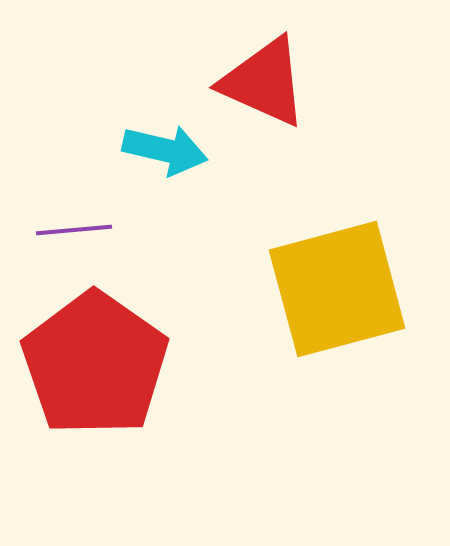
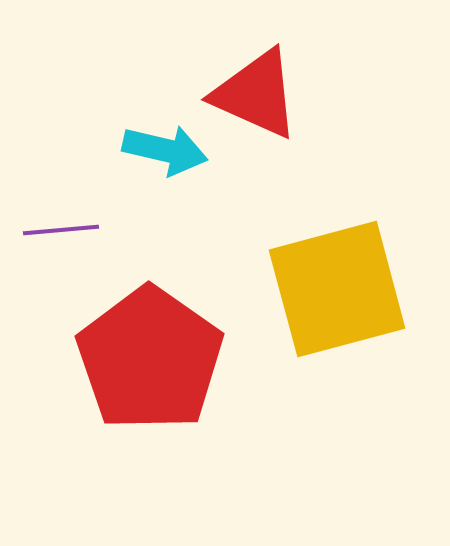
red triangle: moved 8 px left, 12 px down
purple line: moved 13 px left
red pentagon: moved 55 px right, 5 px up
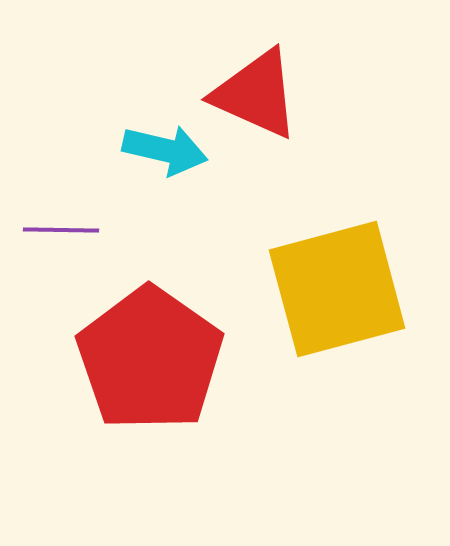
purple line: rotated 6 degrees clockwise
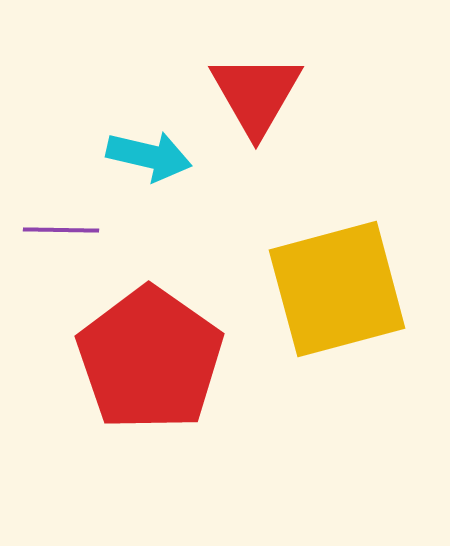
red triangle: rotated 36 degrees clockwise
cyan arrow: moved 16 px left, 6 px down
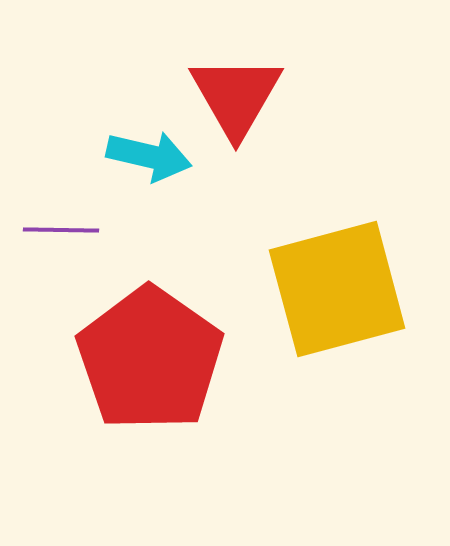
red triangle: moved 20 px left, 2 px down
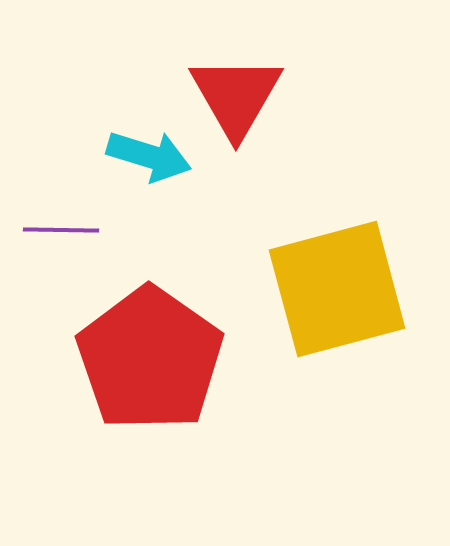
cyan arrow: rotated 4 degrees clockwise
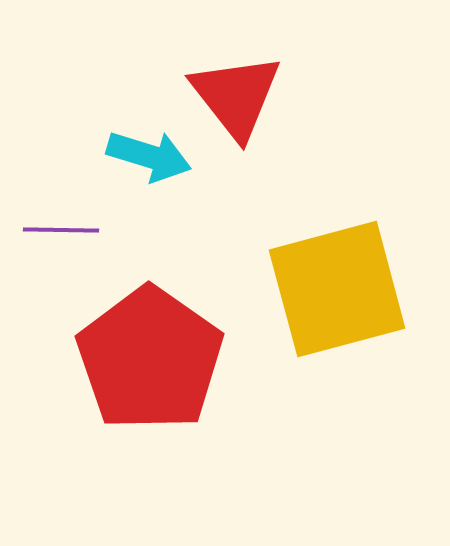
red triangle: rotated 8 degrees counterclockwise
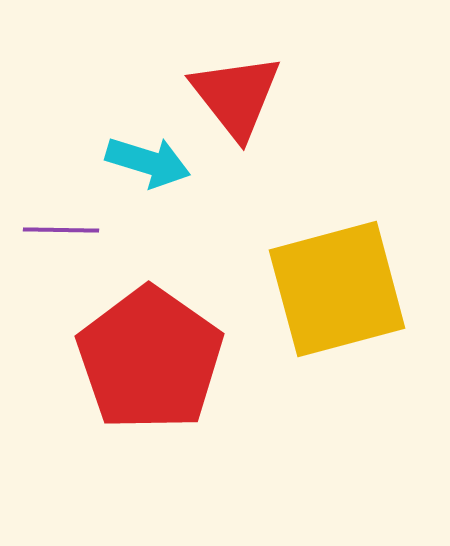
cyan arrow: moved 1 px left, 6 px down
